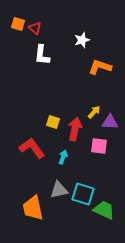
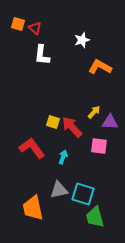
orange L-shape: rotated 10 degrees clockwise
red arrow: moved 3 px left, 2 px up; rotated 55 degrees counterclockwise
green trapezoid: moved 9 px left, 7 px down; rotated 130 degrees counterclockwise
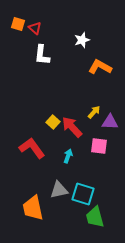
yellow square: rotated 24 degrees clockwise
cyan arrow: moved 5 px right, 1 px up
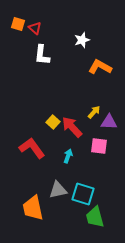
purple triangle: moved 1 px left
gray triangle: moved 1 px left
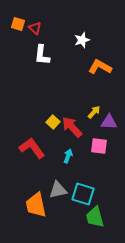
orange trapezoid: moved 3 px right, 3 px up
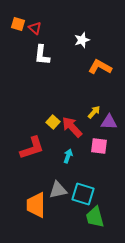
red L-shape: rotated 108 degrees clockwise
orange trapezoid: rotated 12 degrees clockwise
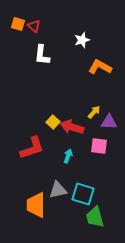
red triangle: moved 1 px left, 2 px up
red arrow: rotated 30 degrees counterclockwise
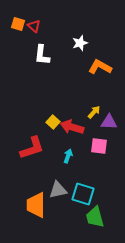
white star: moved 2 px left, 3 px down
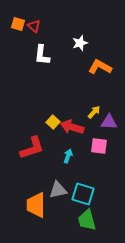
green trapezoid: moved 8 px left, 3 px down
